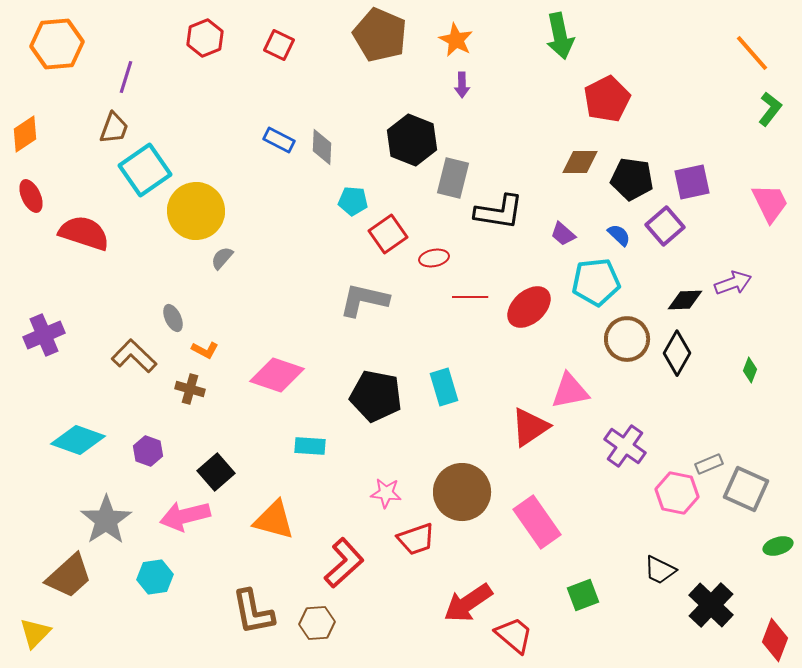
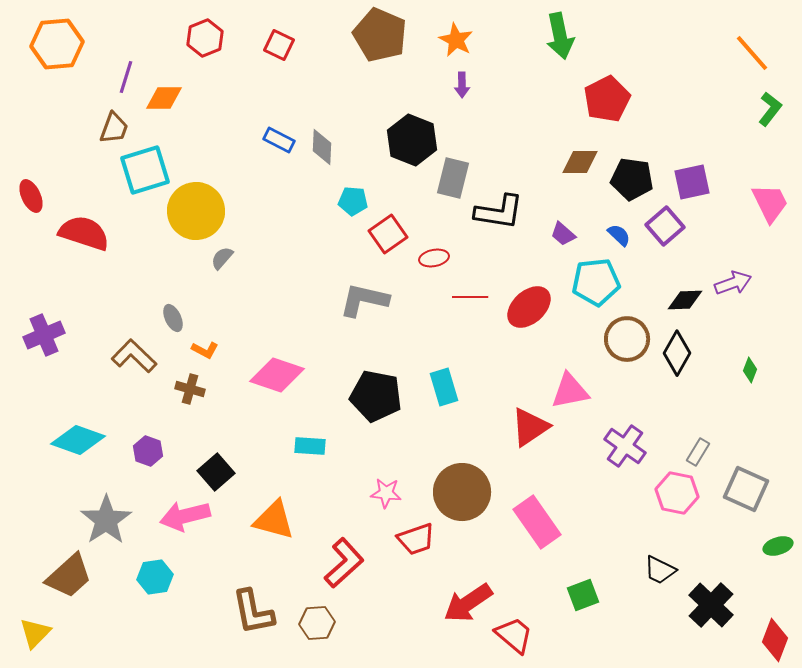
orange diamond at (25, 134): moved 139 px right, 36 px up; rotated 33 degrees clockwise
cyan square at (145, 170): rotated 18 degrees clockwise
gray rectangle at (709, 464): moved 11 px left, 12 px up; rotated 36 degrees counterclockwise
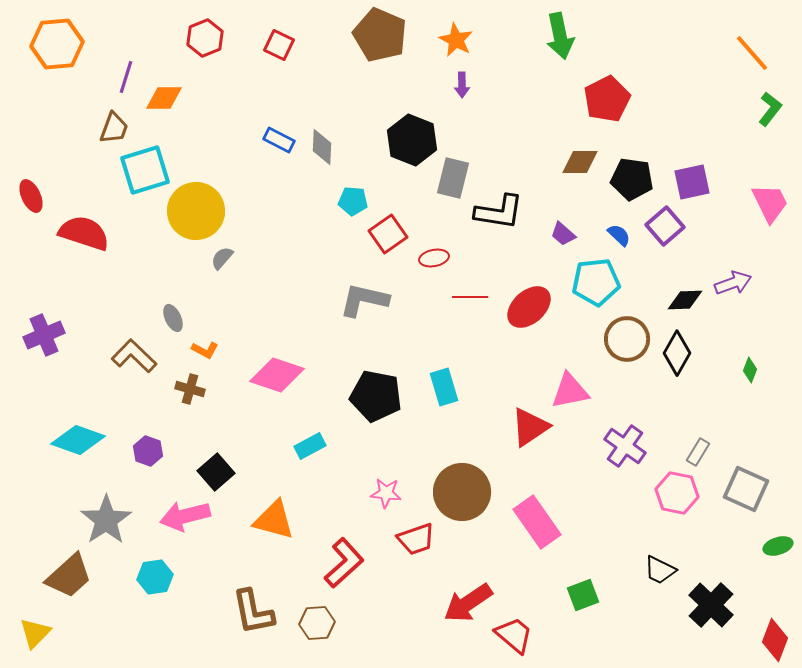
cyan rectangle at (310, 446): rotated 32 degrees counterclockwise
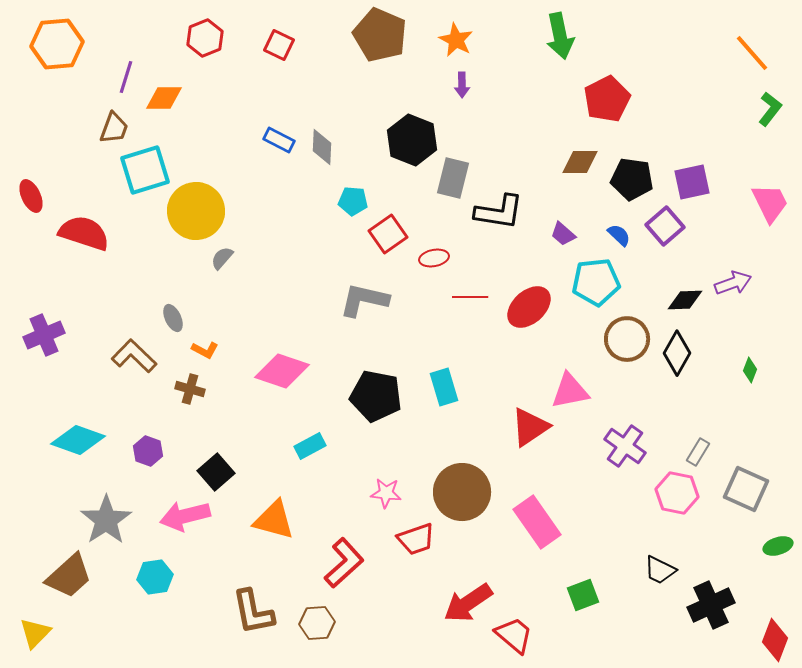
pink diamond at (277, 375): moved 5 px right, 4 px up
black cross at (711, 605): rotated 21 degrees clockwise
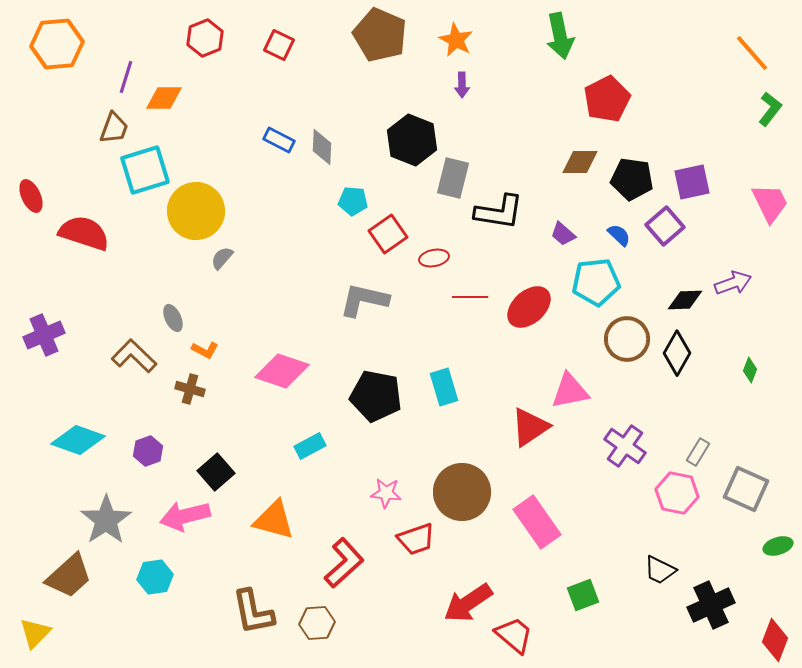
purple hexagon at (148, 451): rotated 20 degrees clockwise
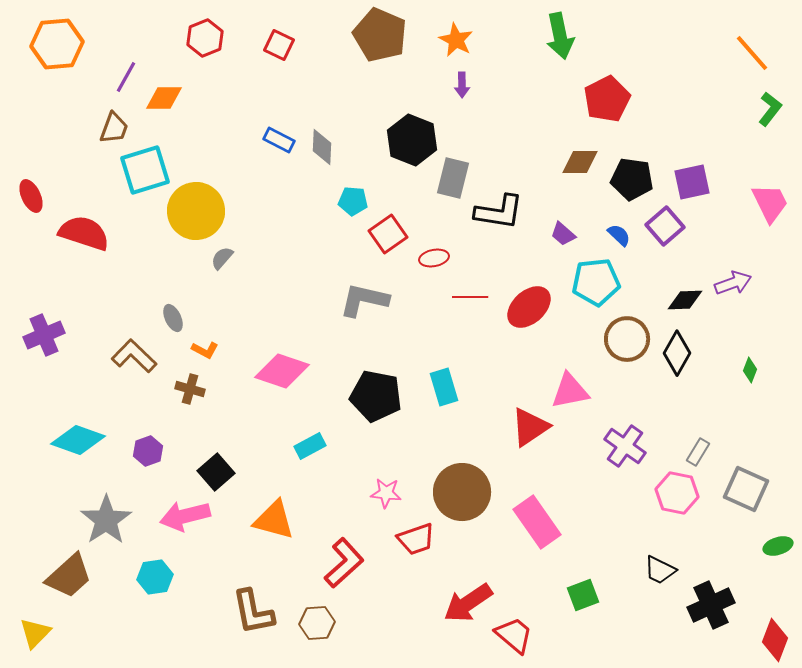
purple line at (126, 77): rotated 12 degrees clockwise
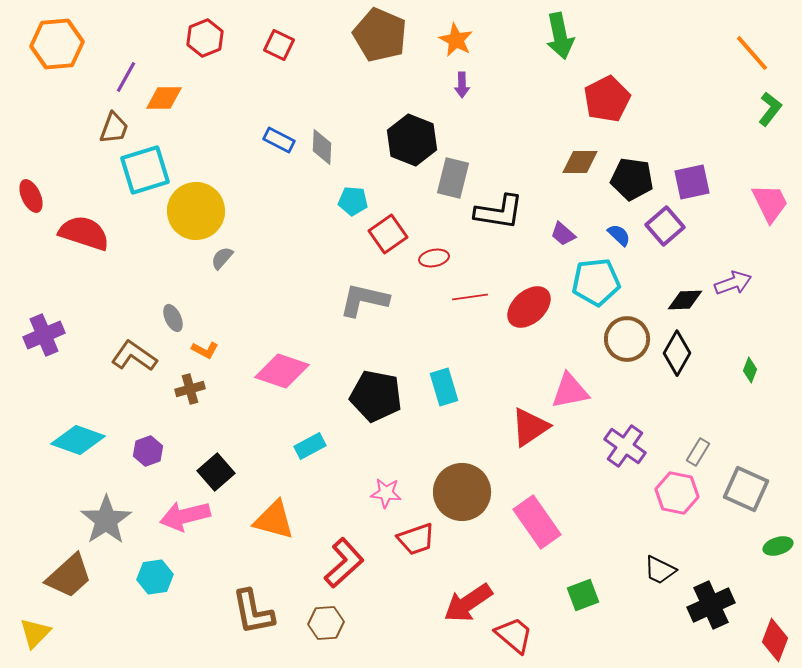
red line at (470, 297): rotated 8 degrees counterclockwise
brown L-shape at (134, 356): rotated 9 degrees counterclockwise
brown cross at (190, 389): rotated 32 degrees counterclockwise
brown hexagon at (317, 623): moved 9 px right
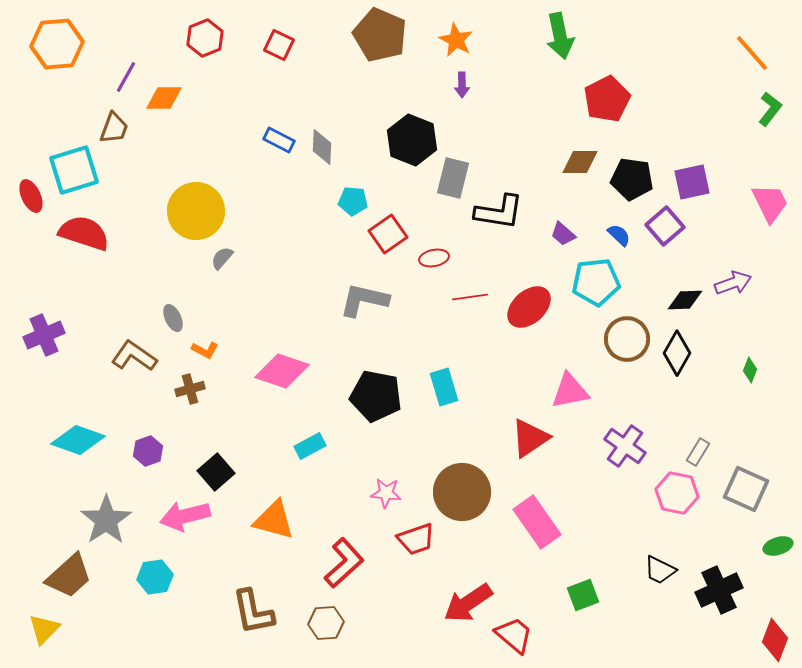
cyan square at (145, 170): moved 71 px left
red triangle at (530, 427): moved 11 px down
black cross at (711, 605): moved 8 px right, 15 px up
yellow triangle at (35, 633): moved 9 px right, 4 px up
